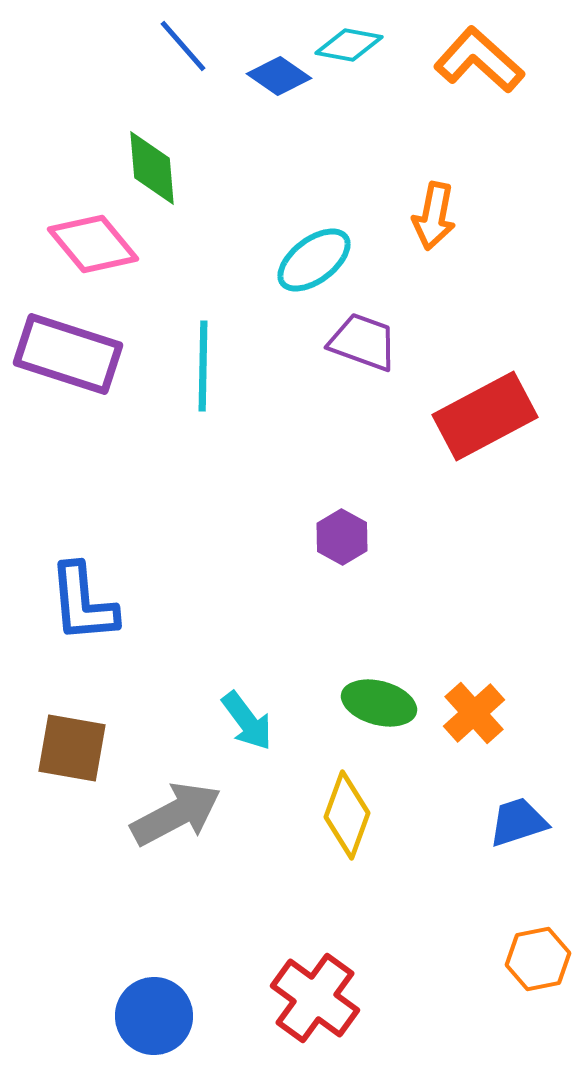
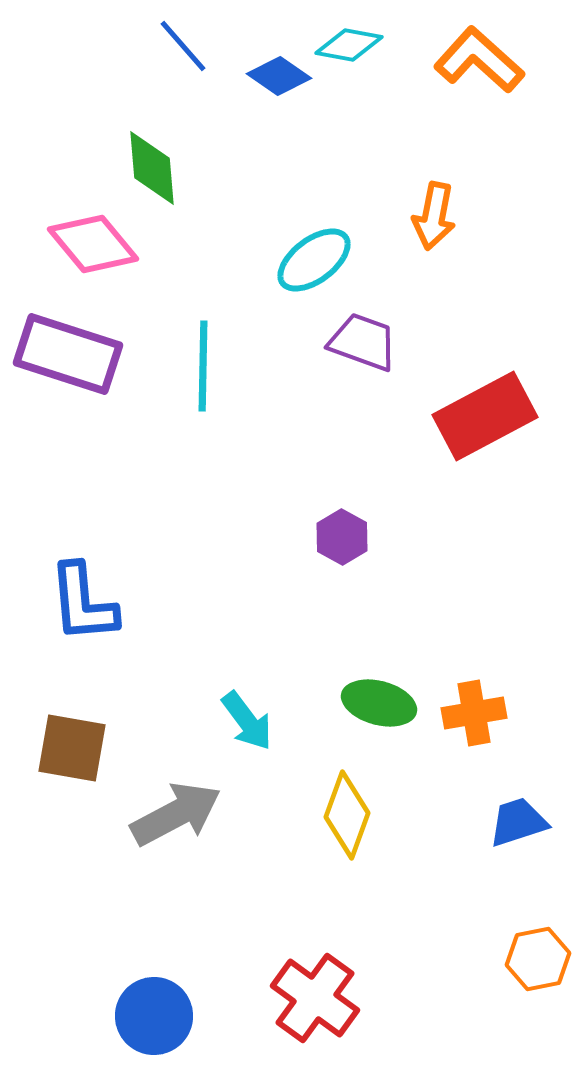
orange cross: rotated 32 degrees clockwise
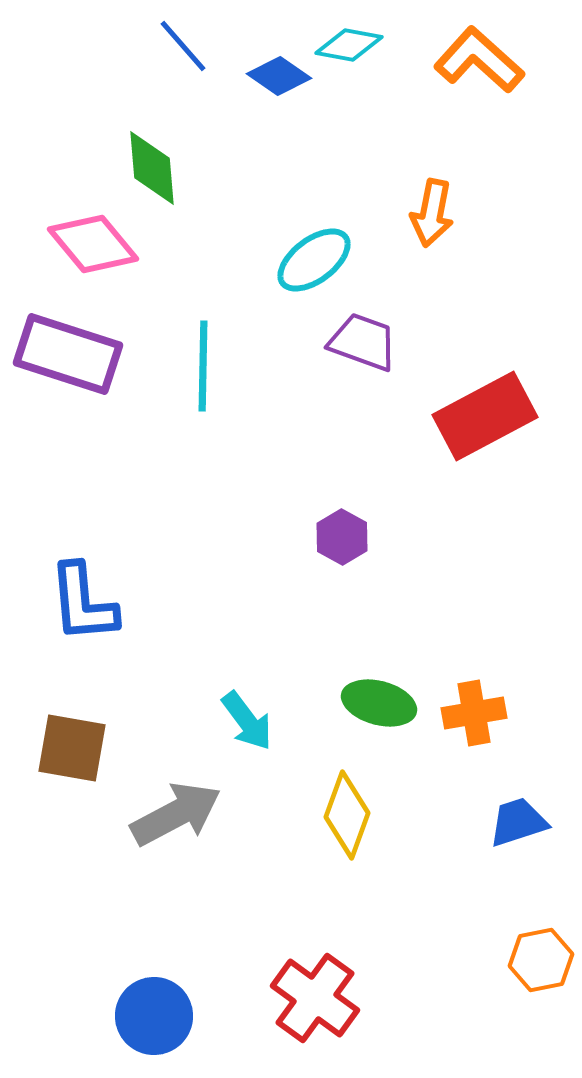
orange arrow: moved 2 px left, 3 px up
orange hexagon: moved 3 px right, 1 px down
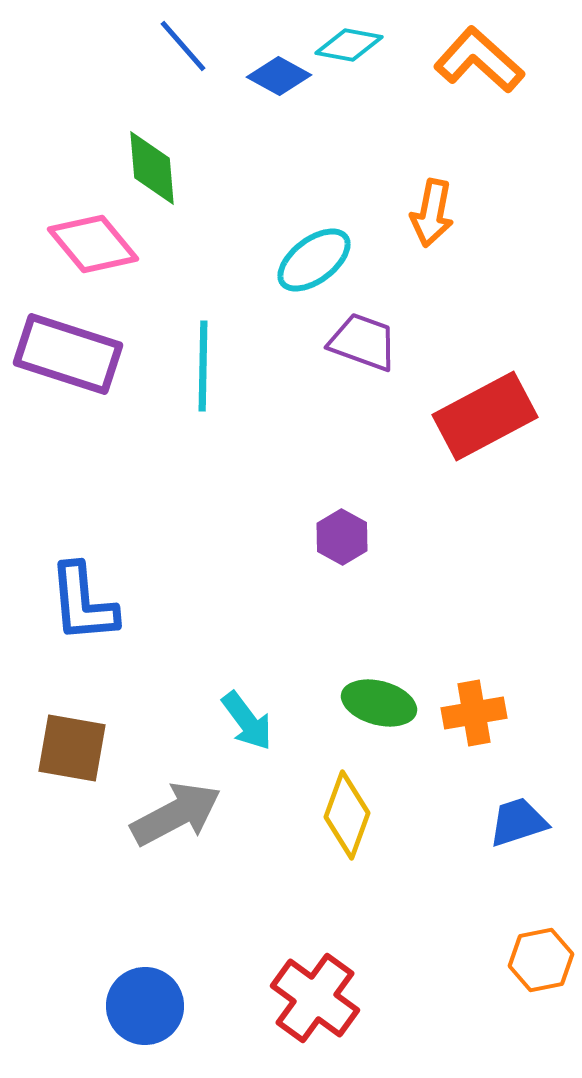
blue diamond: rotated 6 degrees counterclockwise
blue circle: moved 9 px left, 10 px up
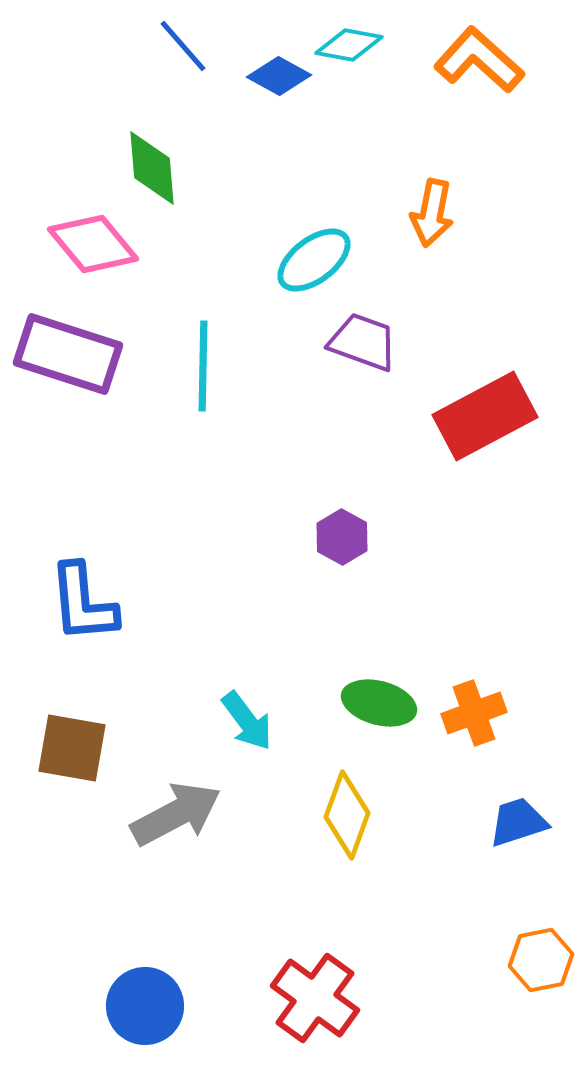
orange cross: rotated 10 degrees counterclockwise
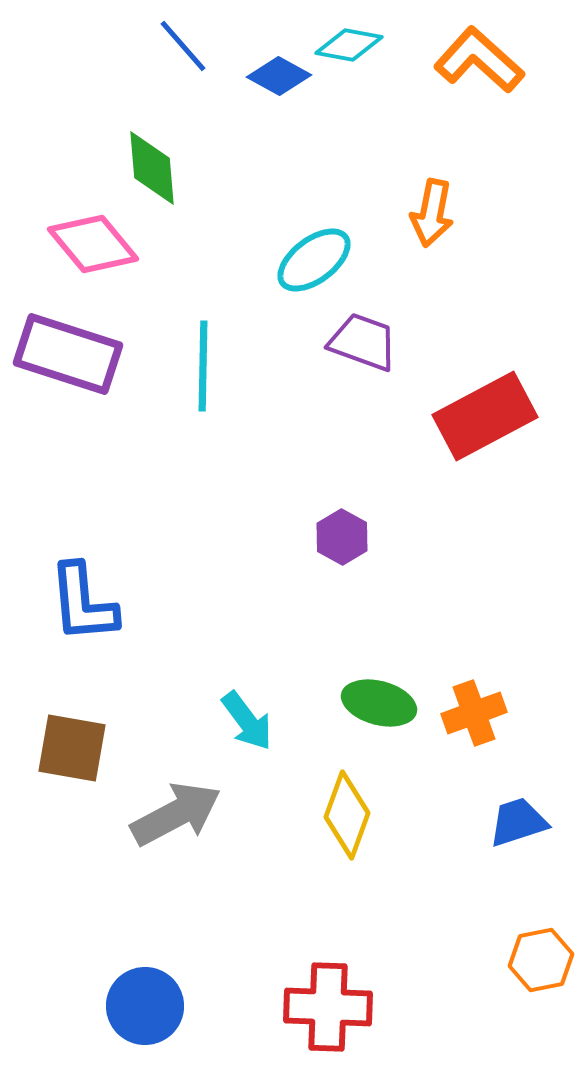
red cross: moved 13 px right, 9 px down; rotated 34 degrees counterclockwise
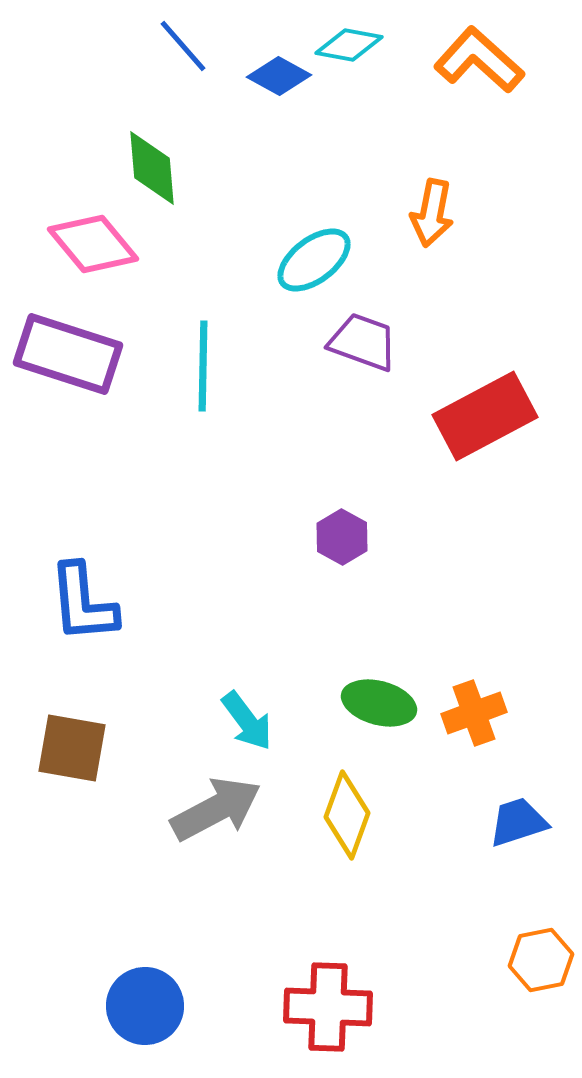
gray arrow: moved 40 px right, 5 px up
